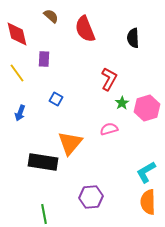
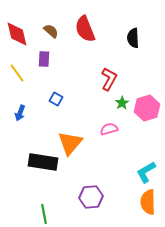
brown semicircle: moved 15 px down
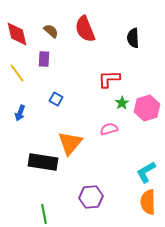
red L-shape: rotated 120 degrees counterclockwise
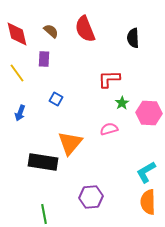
pink hexagon: moved 2 px right, 5 px down; rotated 20 degrees clockwise
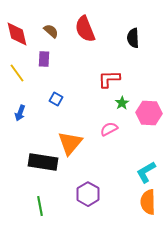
pink semicircle: rotated 12 degrees counterclockwise
purple hexagon: moved 3 px left, 3 px up; rotated 25 degrees counterclockwise
green line: moved 4 px left, 8 px up
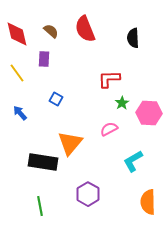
blue arrow: rotated 119 degrees clockwise
cyan L-shape: moved 13 px left, 11 px up
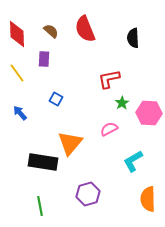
red diamond: rotated 12 degrees clockwise
red L-shape: rotated 10 degrees counterclockwise
purple hexagon: rotated 15 degrees clockwise
orange semicircle: moved 3 px up
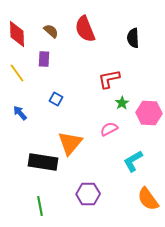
purple hexagon: rotated 15 degrees clockwise
orange semicircle: rotated 35 degrees counterclockwise
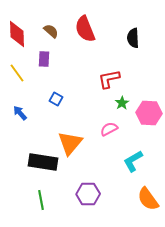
green line: moved 1 px right, 6 px up
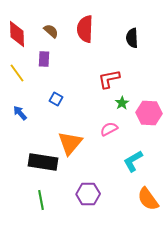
red semicircle: rotated 24 degrees clockwise
black semicircle: moved 1 px left
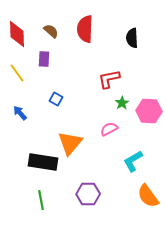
pink hexagon: moved 2 px up
orange semicircle: moved 3 px up
